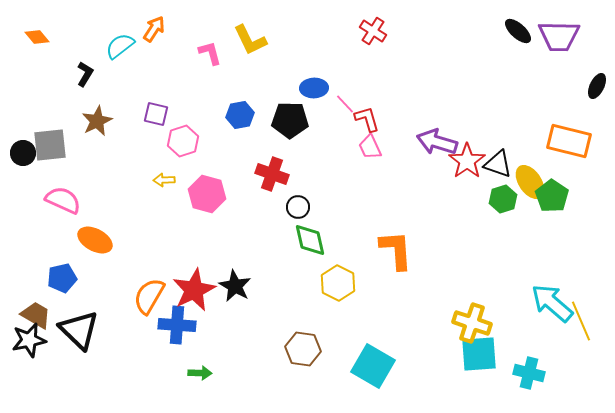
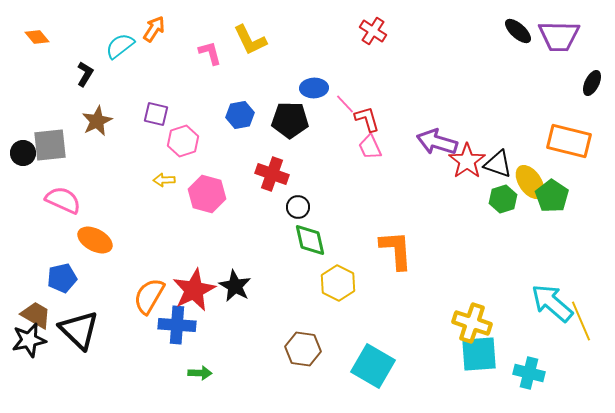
black ellipse at (597, 86): moved 5 px left, 3 px up
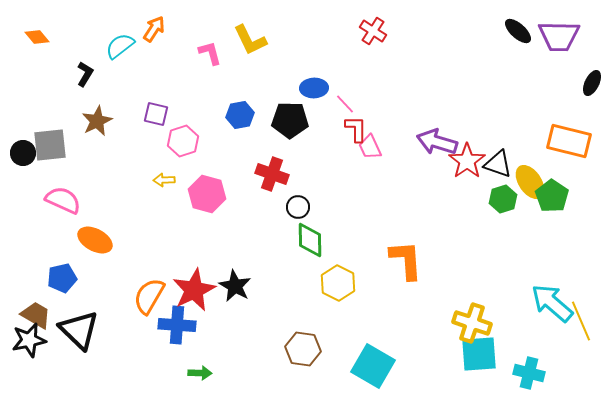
red L-shape at (367, 119): moved 11 px left, 10 px down; rotated 16 degrees clockwise
green diamond at (310, 240): rotated 12 degrees clockwise
orange L-shape at (396, 250): moved 10 px right, 10 px down
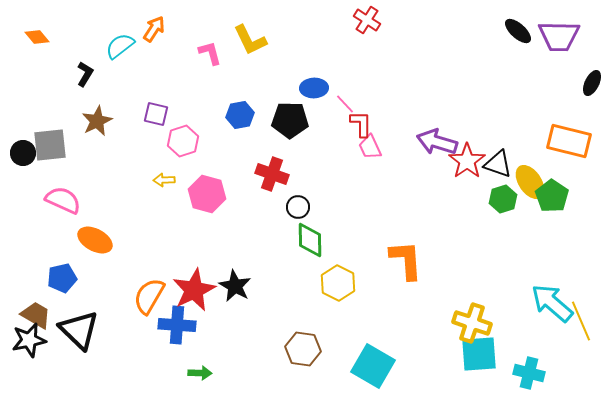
red cross at (373, 31): moved 6 px left, 11 px up
red L-shape at (356, 129): moved 5 px right, 5 px up
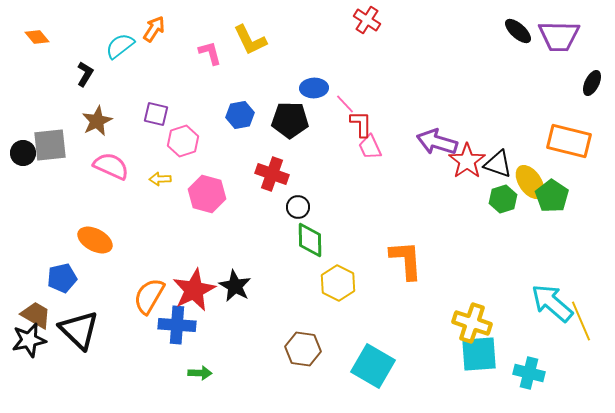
yellow arrow at (164, 180): moved 4 px left, 1 px up
pink semicircle at (63, 200): moved 48 px right, 34 px up
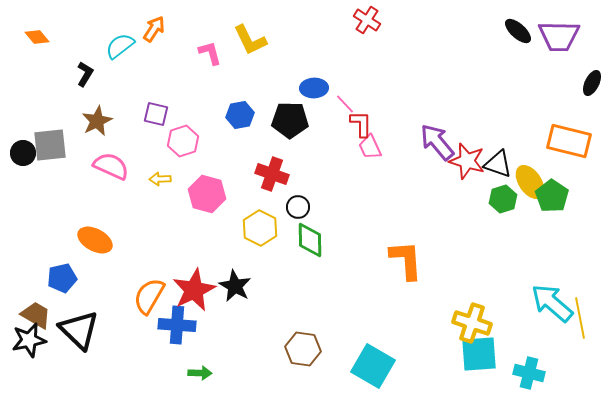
purple arrow at (437, 142): rotated 33 degrees clockwise
red star at (467, 161): rotated 21 degrees counterclockwise
yellow hexagon at (338, 283): moved 78 px left, 55 px up
yellow line at (581, 321): moved 1 px left, 3 px up; rotated 12 degrees clockwise
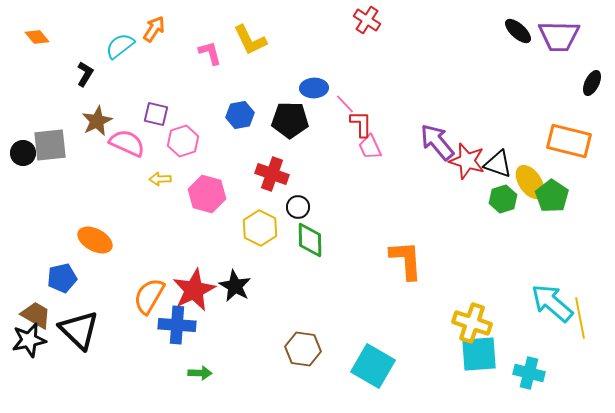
pink semicircle at (111, 166): moved 16 px right, 23 px up
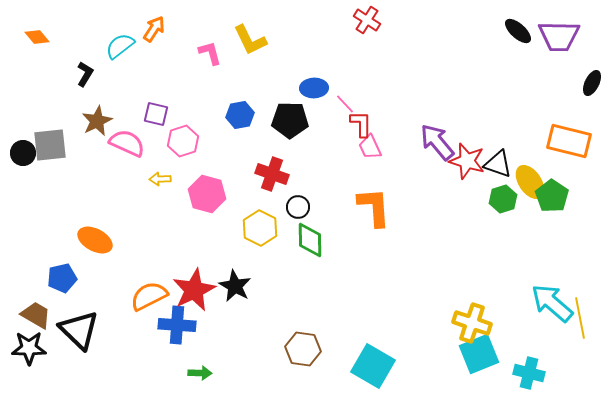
orange L-shape at (406, 260): moved 32 px left, 53 px up
orange semicircle at (149, 296): rotated 33 degrees clockwise
black star at (29, 340): moved 8 px down; rotated 12 degrees clockwise
cyan square at (479, 354): rotated 18 degrees counterclockwise
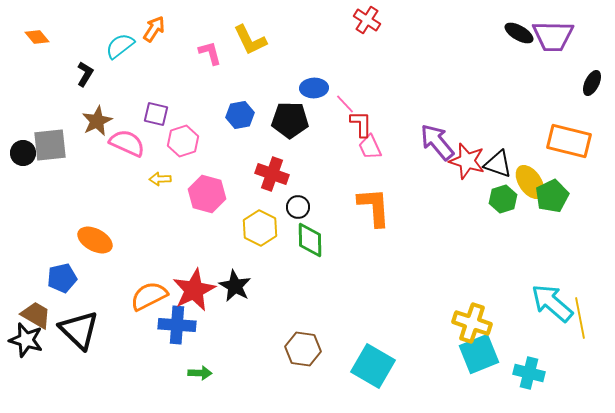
black ellipse at (518, 31): moved 1 px right, 2 px down; rotated 12 degrees counterclockwise
purple trapezoid at (559, 36): moved 6 px left
green pentagon at (552, 196): rotated 12 degrees clockwise
black star at (29, 348): moved 3 px left, 8 px up; rotated 16 degrees clockwise
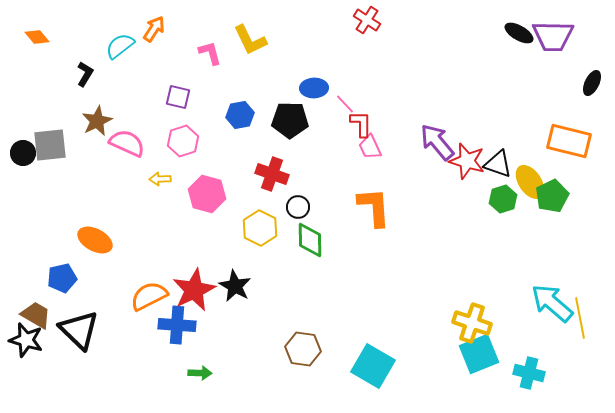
purple square at (156, 114): moved 22 px right, 17 px up
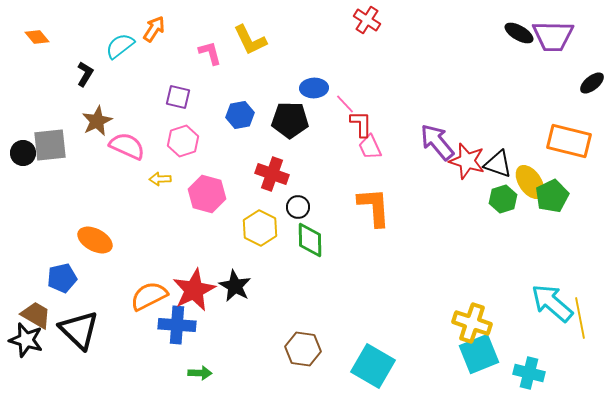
black ellipse at (592, 83): rotated 25 degrees clockwise
pink semicircle at (127, 143): moved 3 px down
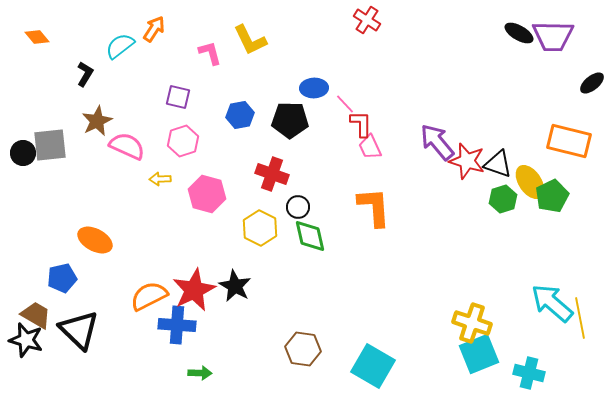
green diamond at (310, 240): moved 4 px up; rotated 12 degrees counterclockwise
